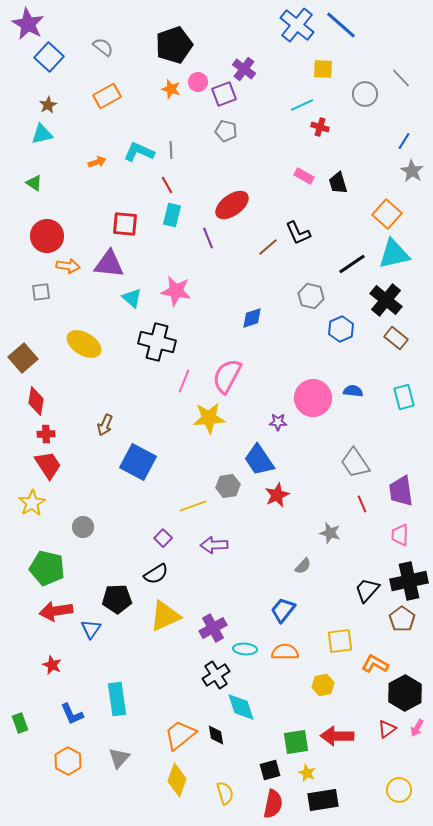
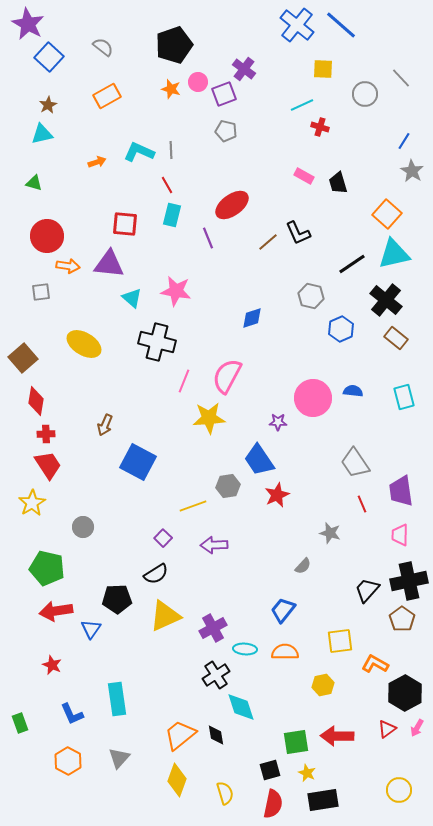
green triangle at (34, 183): rotated 18 degrees counterclockwise
brown line at (268, 247): moved 5 px up
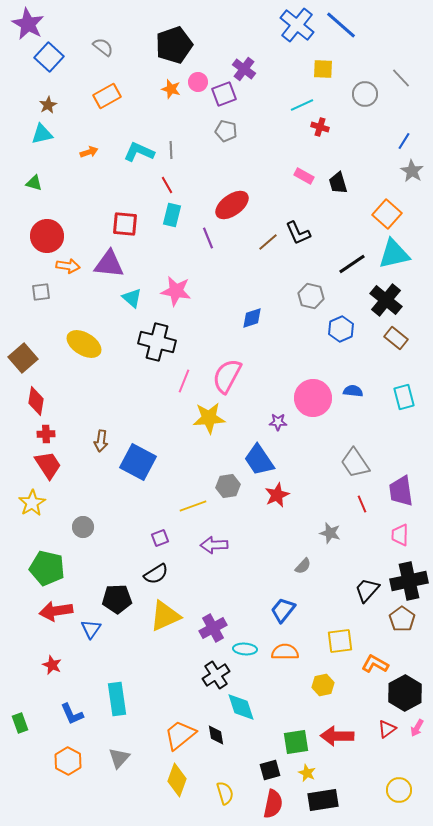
orange arrow at (97, 162): moved 8 px left, 10 px up
brown arrow at (105, 425): moved 4 px left, 16 px down; rotated 15 degrees counterclockwise
purple square at (163, 538): moved 3 px left; rotated 24 degrees clockwise
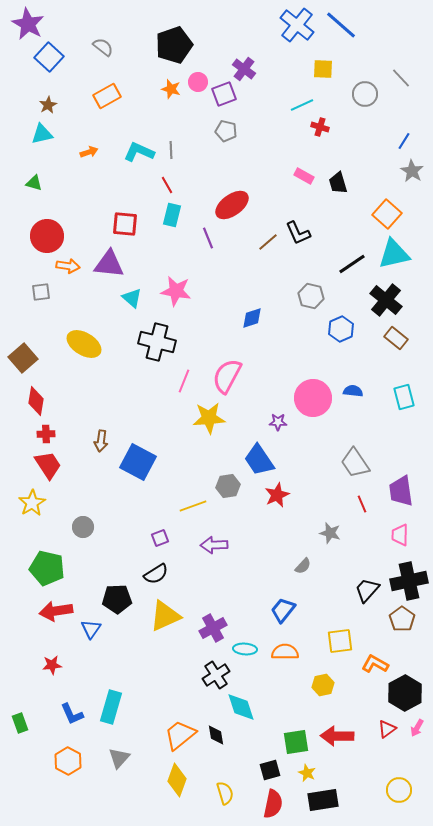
red star at (52, 665): rotated 30 degrees counterclockwise
cyan rectangle at (117, 699): moved 6 px left, 8 px down; rotated 24 degrees clockwise
